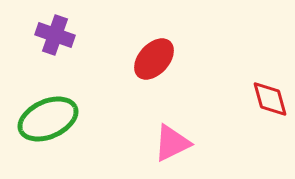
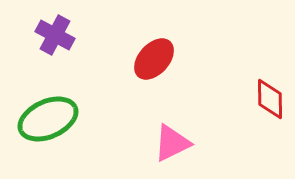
purple cross: rotated 9 degrees clockwise
red diamond: rotated 15 degrees clockwise
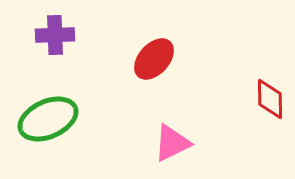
purple cross: rotated 30 degrees counterclockwise
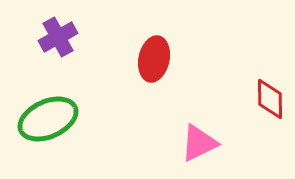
purple cross: moved 3 px right, 2 px down; rotated 27 degrees counterclockwise
red ellipse: rotated 30 degrees counterclockwise
pink triangle: moved 27 px right
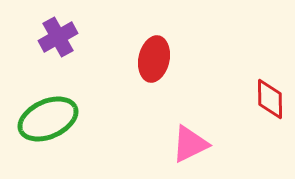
pink triangle: moved 9 px left, 1 px down
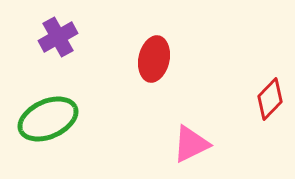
red diamond: rotated 45 degrees clockwise
pink triangle: moved 1 px right
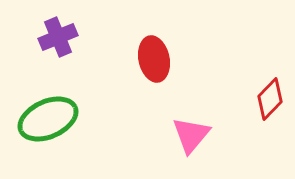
purple cross: rotated 6 degrees clockwise
red ellipse: rotated 24 degrees counterclockwise
pink triangle: moved 9 px up; rotated 24 degrees counterclockwise
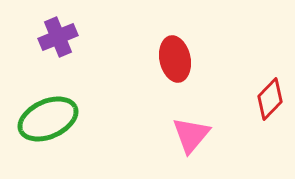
red ellipse: moved 21 px right
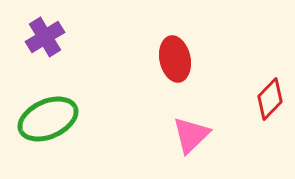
purple cross: moved 13 px left; rotated 9 degrees counterclockwise
pink triangle: rotated 6 degrees clockwise
